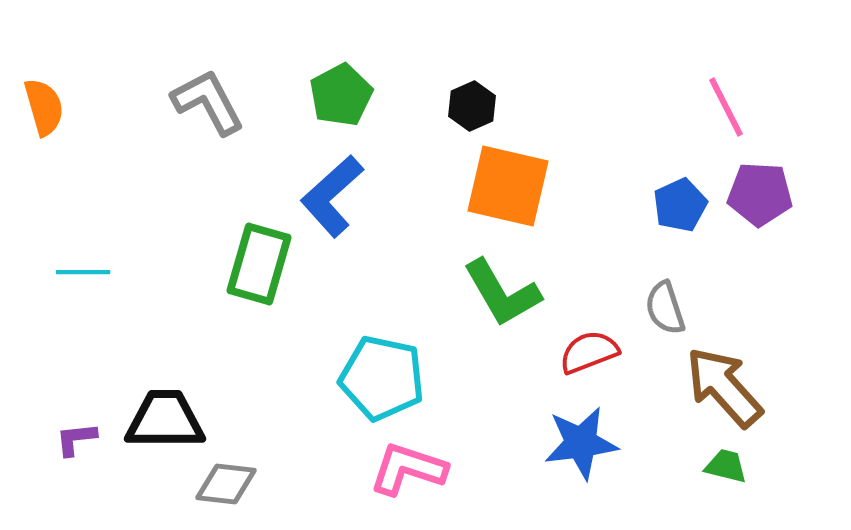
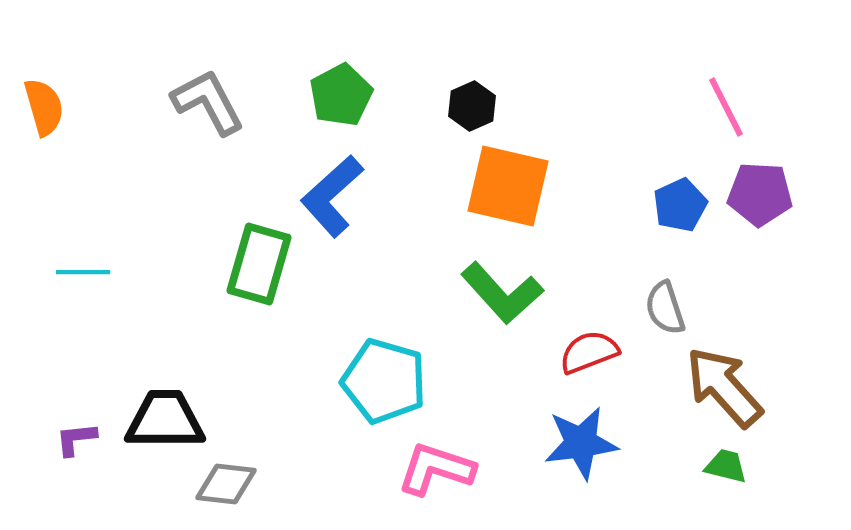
green L-shape: rotated 12 degrees counterclockwise
cyan pentagon: moved 2 px right, 3 px down; rotated 4 degrees clockwise
pink L-shape: moved 28 px right
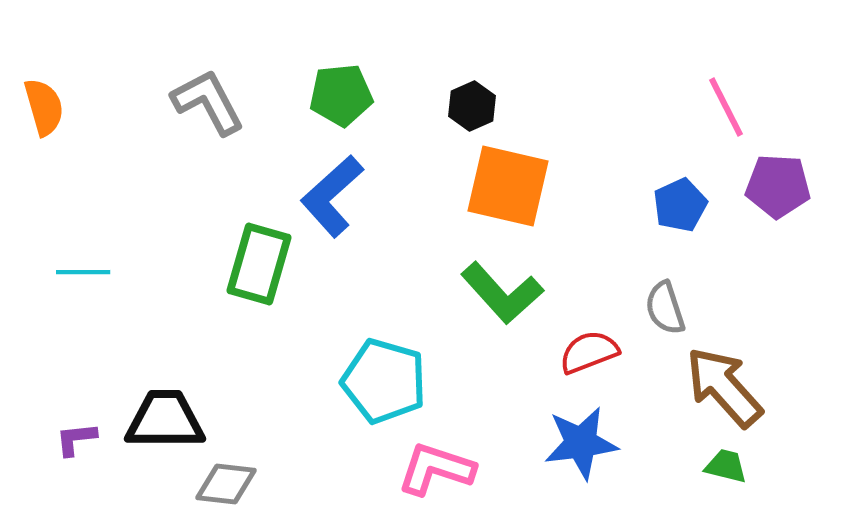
green pentagon: rotated 22 degrees clockwise
purple pentagon: moved 18 px right, 8 px up
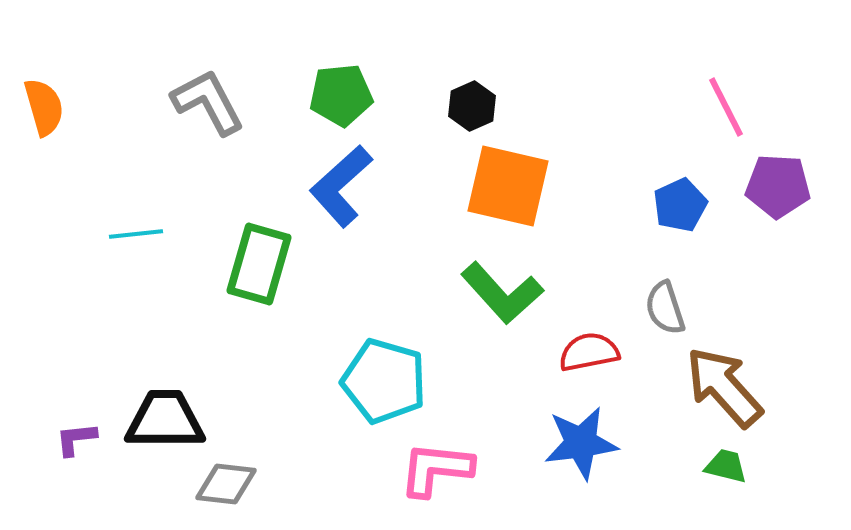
blue L-shape: moved 9 px right, 10 px up
cyan line: moved 53 px right, 38 px up; rotated 6 degrees counterclockwise
red semicircle: rotated 10 degrees clockwise
pink L-shape: rotated 12 degrees counterclockwise
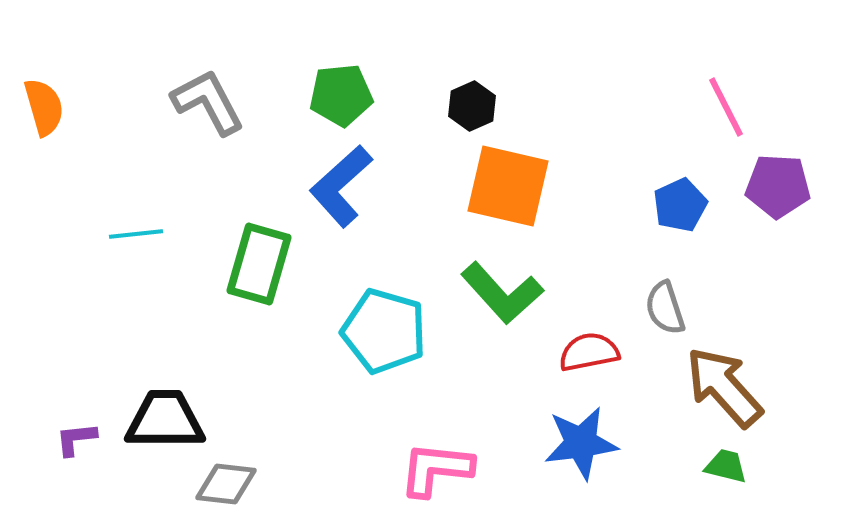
cyan pentagon: moved 50 px up
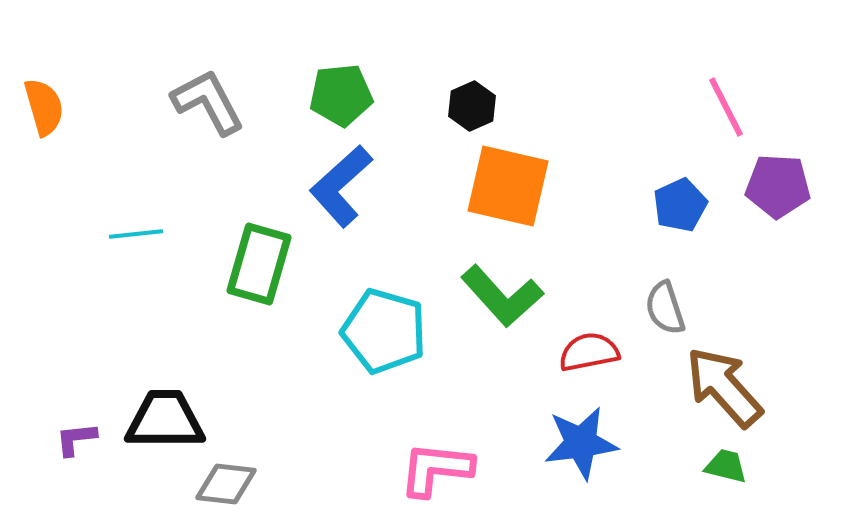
green L-shape: moved 3 px down
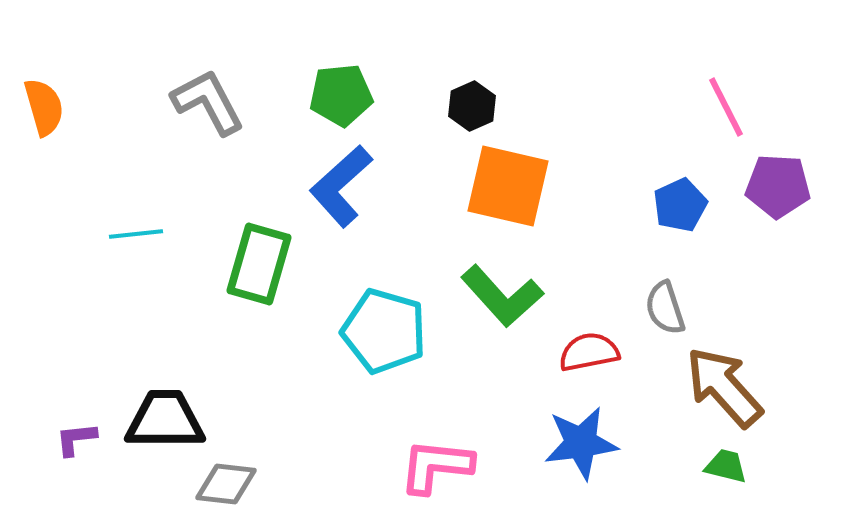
pink L-shape: moved 3 px up
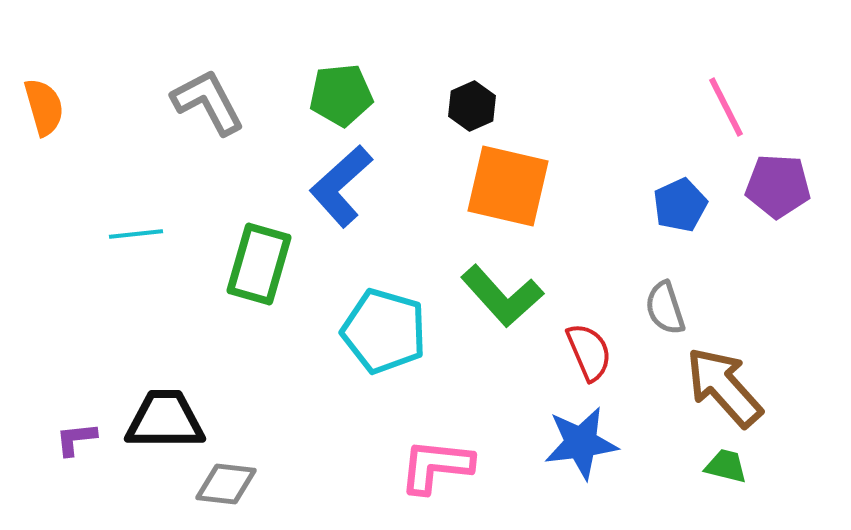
red semicircle: rotated 78 degrees clockwise
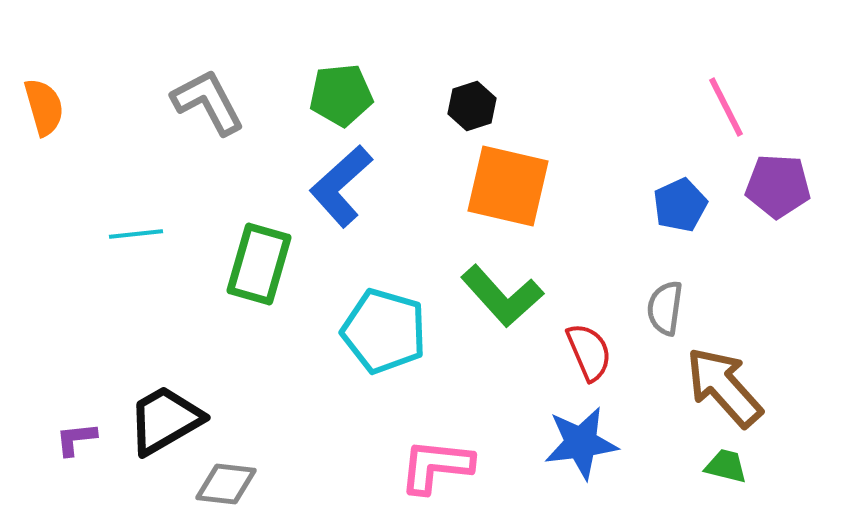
black hexagon: rotated 6 degrees clockwise
gray semicircle: rotated 26 degrees clockwise
black trapezoid: rotated 30 degrees counterclockwise
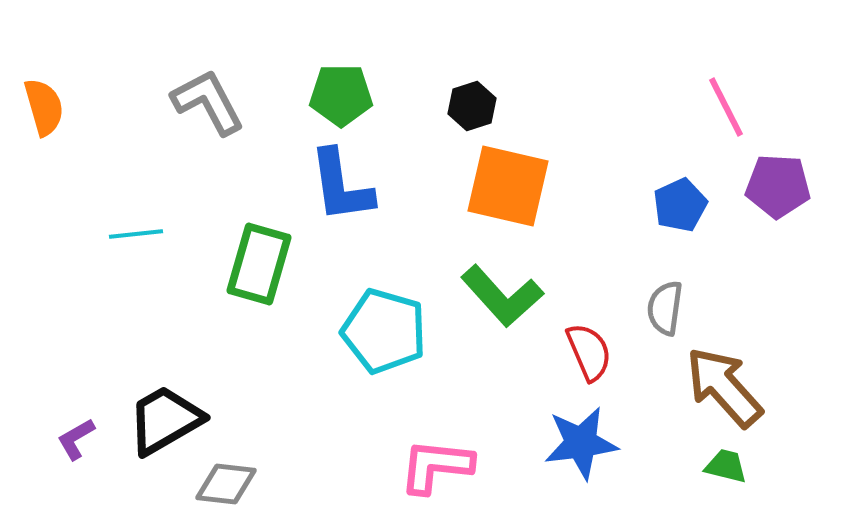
green pentagon: rotated 6 degrees clockwise
blue L-shape: rotated 56 degrees counterclockwise
purple L-shape: rotated 24 degrees counterclockwise
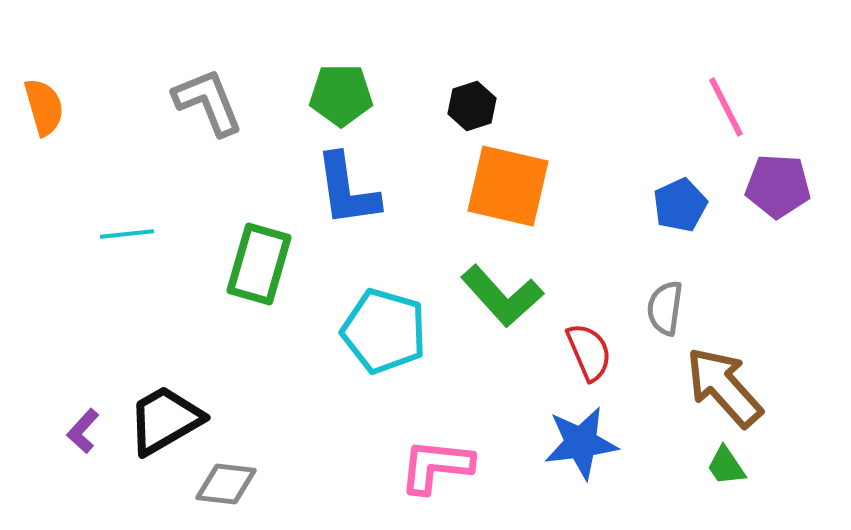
gray L-shape: rotated 6 degrees clockwise
blue L-shape: moved 6 px right, 4 px down
cyan line: moved 9 px left
purple L-shape: moved 7 px right, 8 px up; rotated 18 degrees counterclockwise
green trapezoid: rotated 138 degrees counterclockwise
